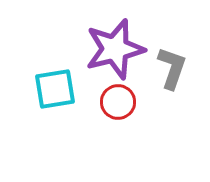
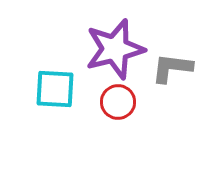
gray L-shape: rotated 102 degrees counterclockwise
cyan square: rotated 12 degrees clockwise
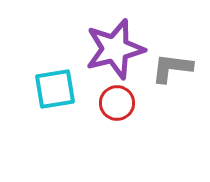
cyan square: rotated 12 degrees counterclockwise
red circle: moved 1 px left, 1 px down
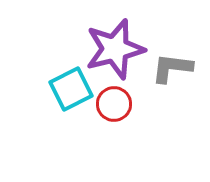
cyan square: moved 16 px right; rotated 18 degrees counterclockwise
red circle: moved 3 px left, 1 px down
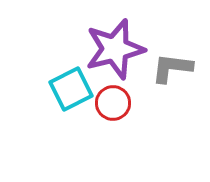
red circle: moved 1 px left, 1 px up
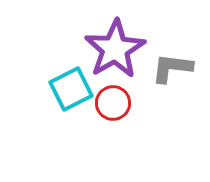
purple star: rotated 16 degrees counterclockwise
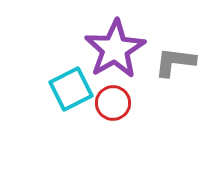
gray L-shape: moved 3 px right, 6 px up
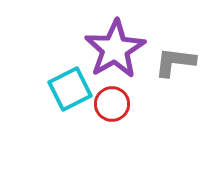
cyan square: moved 1 px left
red circle: moved 1 px left, 1 px down
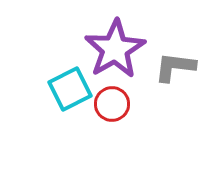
gray L-shape: moved 5 px down
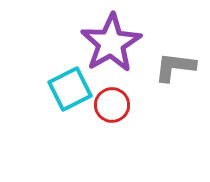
purple star: moved 4 px left, 6 px up
red circle: moved 1 px down
